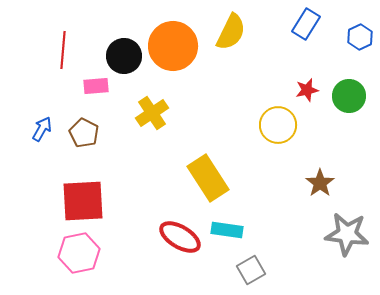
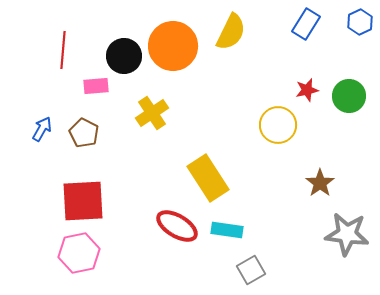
blue hexagon: moved 15 px up
red ellipse: moved 3 px left, 11 px up
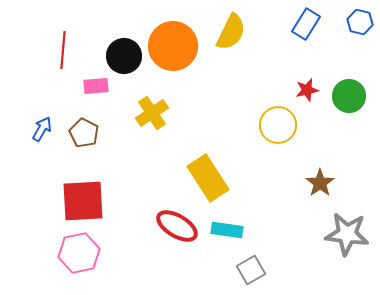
blue hexagon: rotated 20 degrees counterclockwise
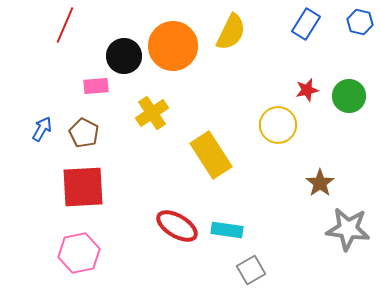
red line: moved 2 px right, 25 px up; rotated 18 degrees clockwise
yellow rectangle: moved 3 px right, 23 px up
red square: moved 14 px up
gray star: moved 1 px right, 5 px up
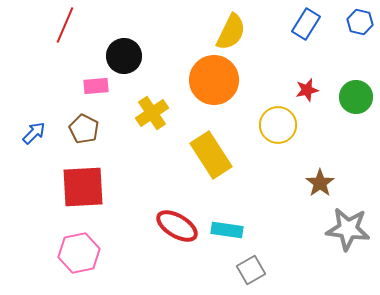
orange circle: moved 41 px right, 34 px down
green circle: moved 7 px right, 1 px down
blue arrow: moved 8 px left, 4 px down; rotated 15 degrees clockwise
brown pentagon: moved 4 px up
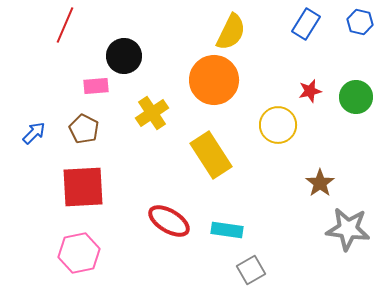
red star: moved 3 px right, 1 px down
red ellipse: moved 8 px left, 5 px up
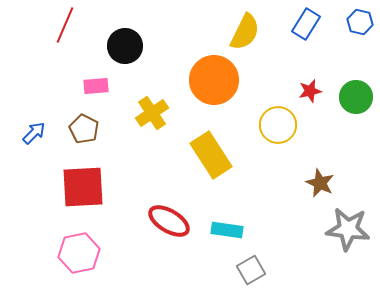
yellow semicircle: moved 14 px right
black circle: moved 1 px right, 10 px up
brown star: rotated 12 degrees counterclockwise
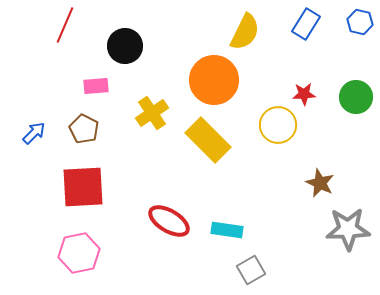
red star: moved 6 px left, 3 px down; rotated 10 degrees clockwise
yellow rectangle: moved 3 px left, 15 px up; rotated 12 degrees counterclockwise
gray star: rotated 9 degrees counterclockwise
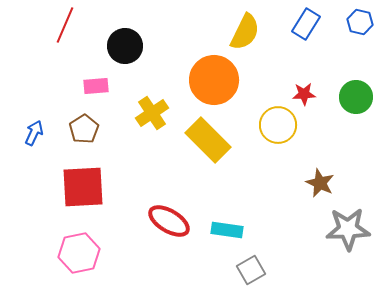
brown pentagon: rotated 12 degrees clockwise
blue arrow: rotated 20 degrees counterclockwise
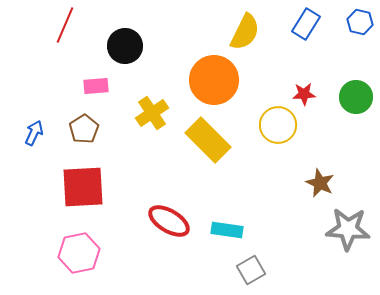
gray star: rotated 6 degrees clockwise
